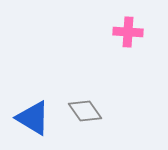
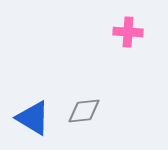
gray diamond: moved 1 px left; rotated 60 degrees counterclockwise
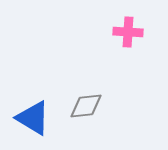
gray diamond: moved 2 px right, 5 px up
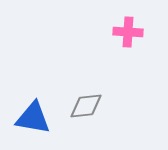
blue triangle: rotated 21 degrees counterclockwise
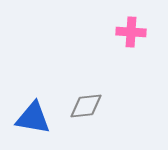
pink cross: moved 3 px right
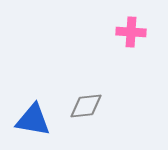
blue triangle: moved 2 px down
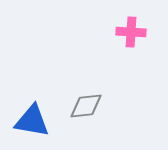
blue triangle: moved 1 px left, 1 px down
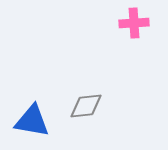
pink cross: moved 3 px right, 9 px up; rotated 8 degrees counterclockwise
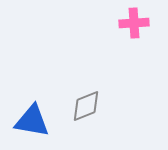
gray diamond: rotated 16 degrees counterclockwise
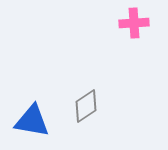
gray diamond: rotated 12 degrees counterclockwise
